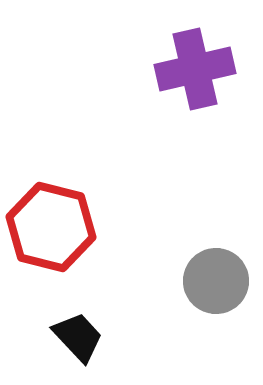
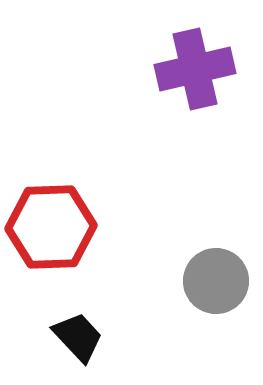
red hexagon: rotated 16 degrees counterclockwise
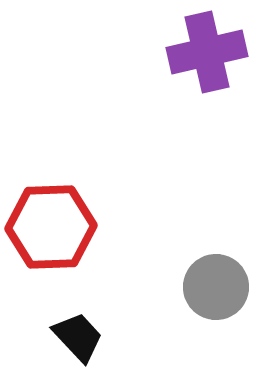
purple cross: moved 12 px right, 17 px up
gray circle: moved 6 px down
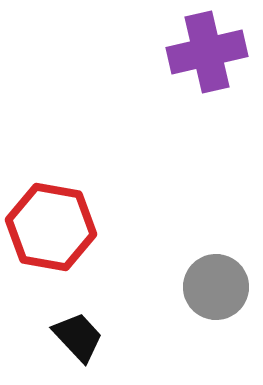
red hexagon: rotated 12 degrees clockwise
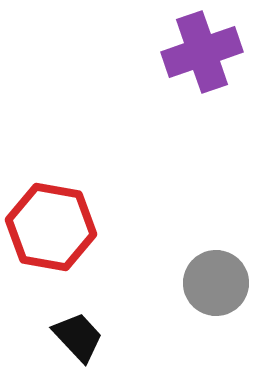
purple cross: moved 5 px left; rotated 6 degrees counterclockwise
gray circle: moved 4 px up
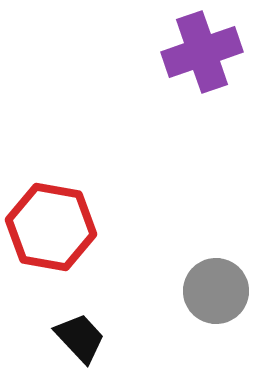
gray circle: moved 8 px down
black trapezoid: moved 2 px right, 1 px down
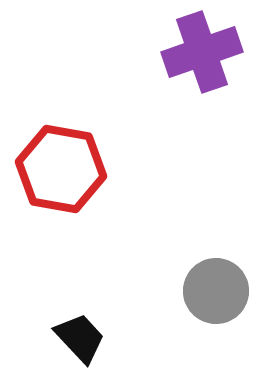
red hexagon: moved 10 px right, 58 px up
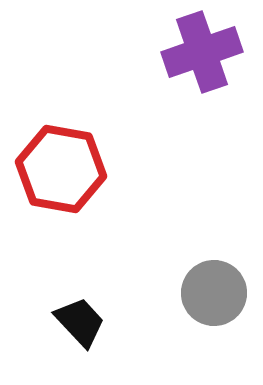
gray circle: moved 2 px left, 2 px down
black trapezoid: moved 16 px up
